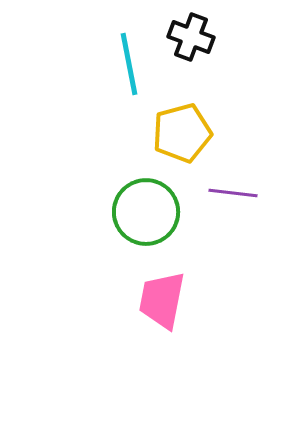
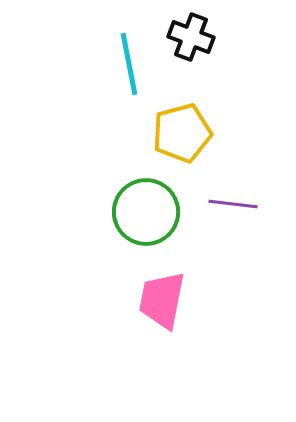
purple line: moved 11 px down
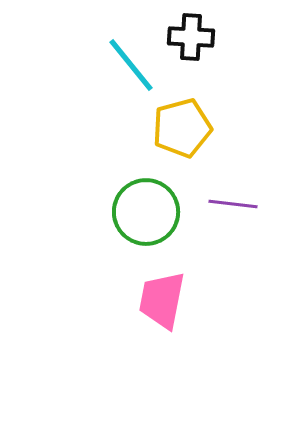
black cross: rotated 18 degrees counterclockwise
cyan line: moved 2 px right, 1 px down; rotated 28 degrees counterclockwise
yellow pentagon: moved 5 px up
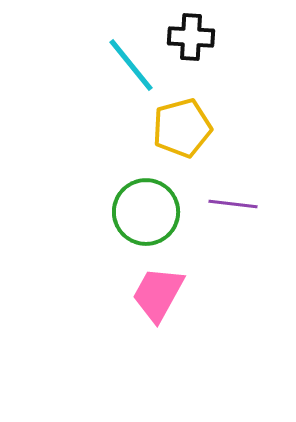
pink trapezoid: moved 4 px left, 6 px up; rotated 18 degrees clockwise
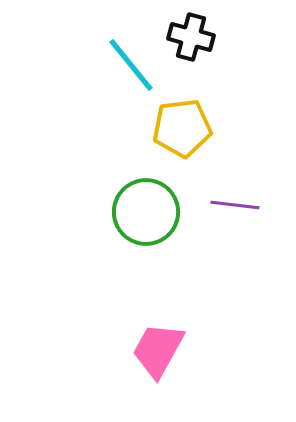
black cross: rotated 12 degrees clockwise
yellow pentagon: rotated 8 degrees clockwise
purple line: moved 2 px right, 1 px down
pink trapezoid: moved 56 px down
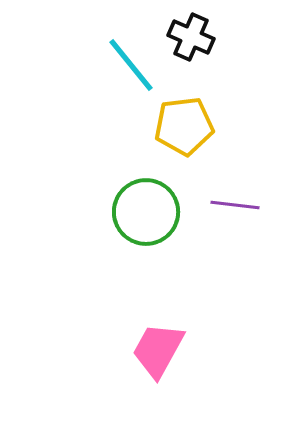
black cross: rotated 9 degrees clockwise
yellow pentagon: moved 2 px right, 2 px up
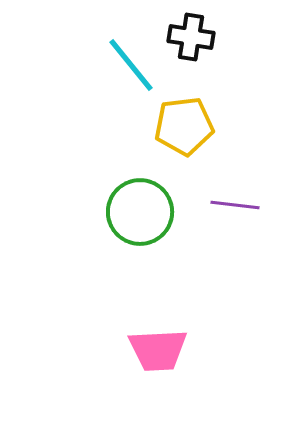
black cross: rotated 15 degrees counterclockwise
green circle: moved 6 px left
pink trapezoid: rotated 122 degrees counterclockwise
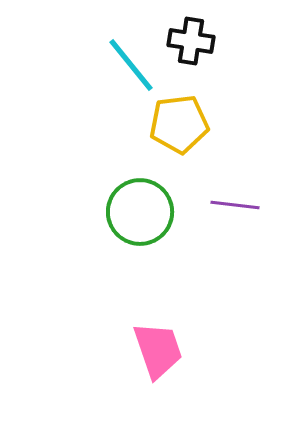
black cross: moved 4 px down
yellow pentagon: moved 5 px left, 2 px up
pink trapezoid: rotated 106 degrees counterclockwise
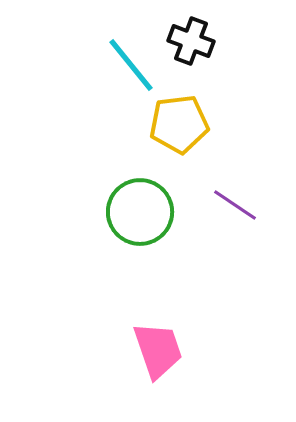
black cross: rotated 12 degrees clockwise
purple line: rotated 27 degrees clockwise
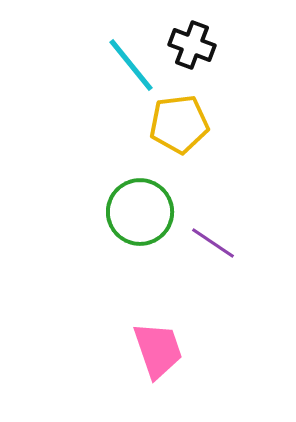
black cross: moved 1 px right, 4 px down
purple line: moved 22 px left, 38 px down
